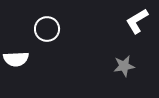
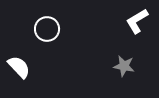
white semicircle: moved 3 px right, 8 px down; rotated 130 degrees counterclockwise
gray star: rotated 20 degrees clockwise
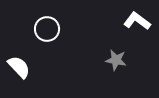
white L-shape: rotated 68 degrees clockwise
gray star: moved 8 px left, 6 px up
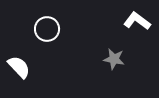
gray star: moved 2 px left, 1 px up
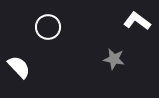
white circle: moved 1 px right, 2 px up
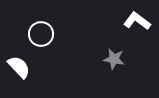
white circle: moved 7 px left, 7 px down
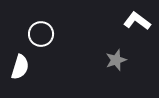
gray star: moved 2 px right, 1 px down; rotated 30 degrees counterclockwise
white semicircle: moved 1 px right; rotated 60 degrees clockwise
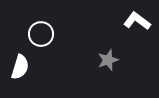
gray star: moved 8 px left
